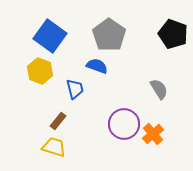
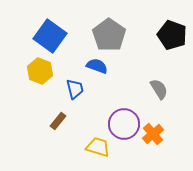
black pentagon: moved 1 px left, 1 px down
yellow trapezoid: moved 44 px right
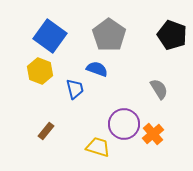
blue semicircle: moved 3 px down
brown rectangle: moved 12 px left, 10 px down
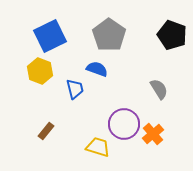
blue square: rotated 28 degrees clockwise
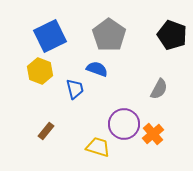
gray semicircle: rotated 60 degrees clockwise
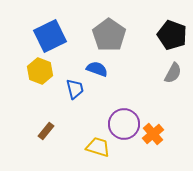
gray semicircle: moved 14 px right, 16 px up
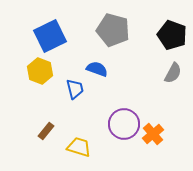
gray pentagon: moved 4 px right, 5 px up; rotated 20 degrees counterclockwise
yellow trapezoid: moved 19 px left
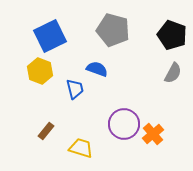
yellow trapezoid: moved 2 px right, 1 px down
